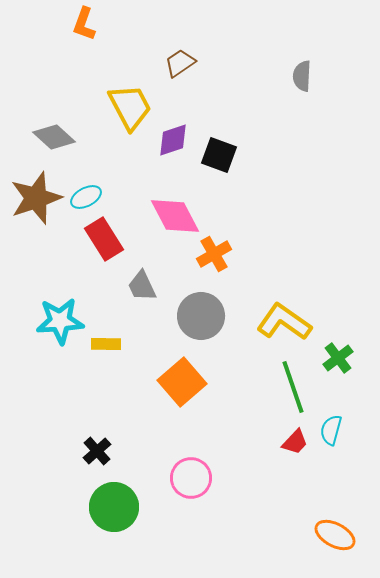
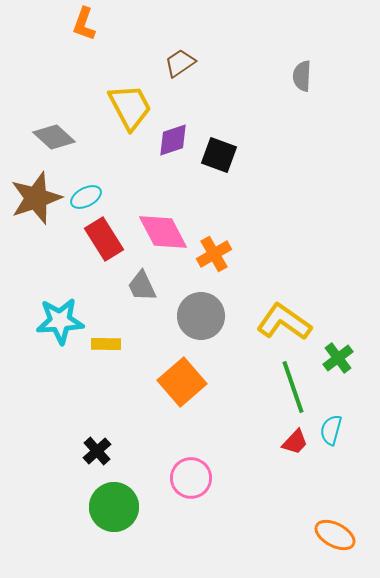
pink diamond: moved 12 px left, 16 px down
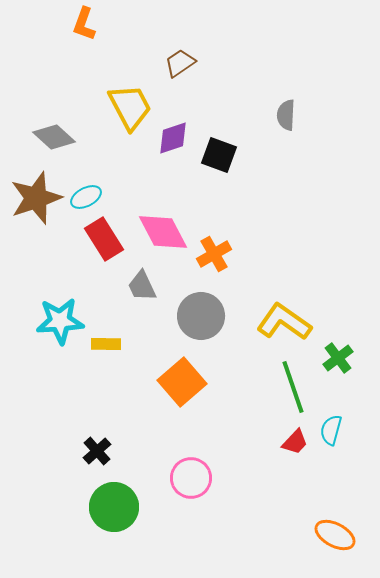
gray semicircle: moved 16 px left, 39 px down
purple diamond: moved 2 px up
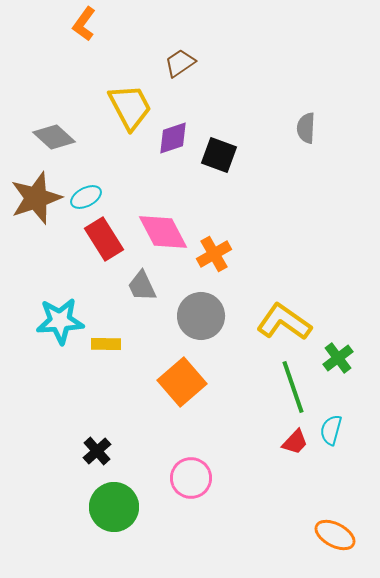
orange L-shape: rotated 16 degrees clockwise
gray semicircle: moved 20 px right, 13 px down
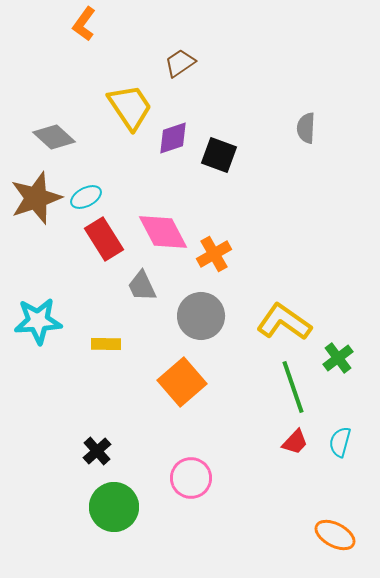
yellow trapezoid: rotated 6 degrees counterclockwise
cyan star: moved 22 px left
cyan semicircle: moved 9 px right, 12 px down
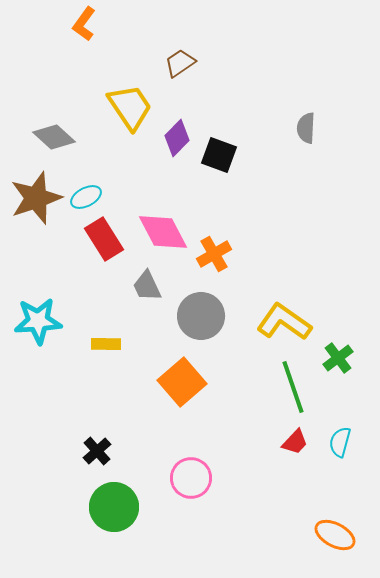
purple diamond: moved 4 px right; rotated 27 degrees counterclockwise
gray trapezoid: moved 5 px right
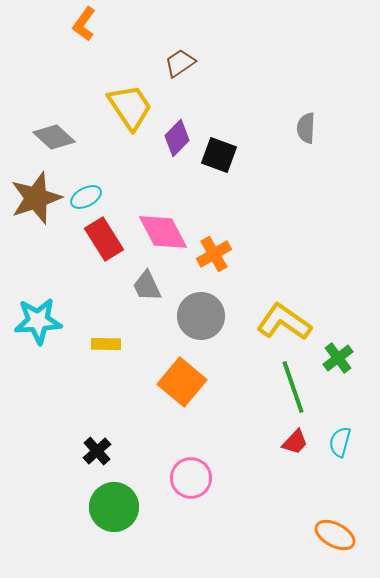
orange square: rotated 9 degrees counterclockwise
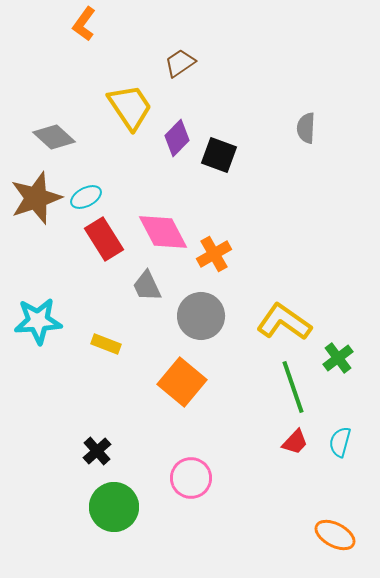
yellow rectangle: rotated 20 degrees clockwise
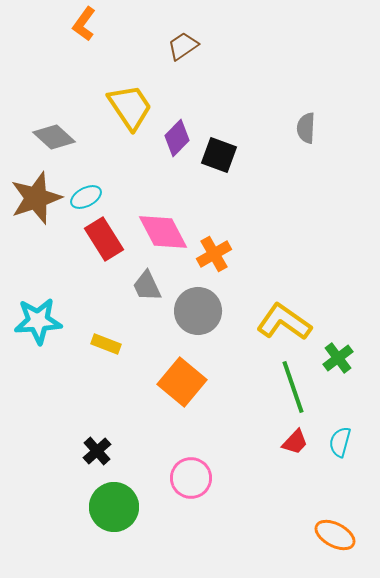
brown trapezoid: moved 3 px right, 17 px up
gray circle: moved 3 px left, 5 px up
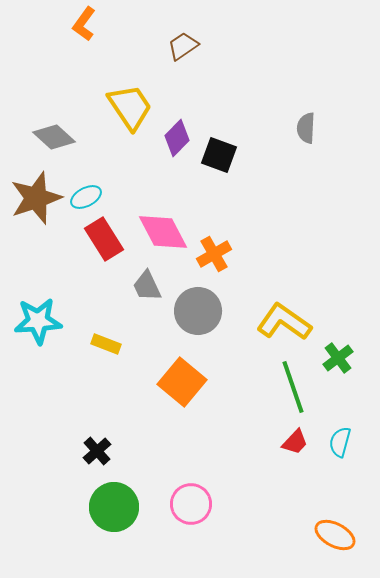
pink circle: moved 26 px down
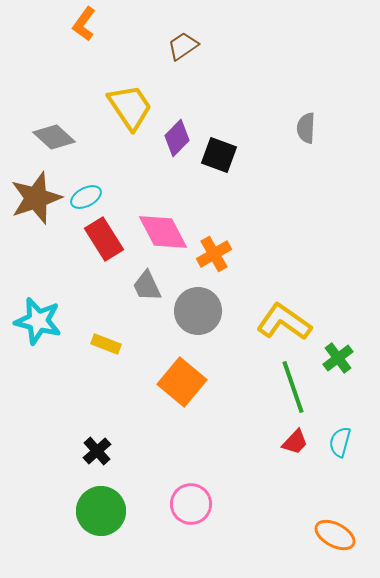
cyan star: rotated 18 degrees clockwise
green circle: moved 13 px left, 4 px down
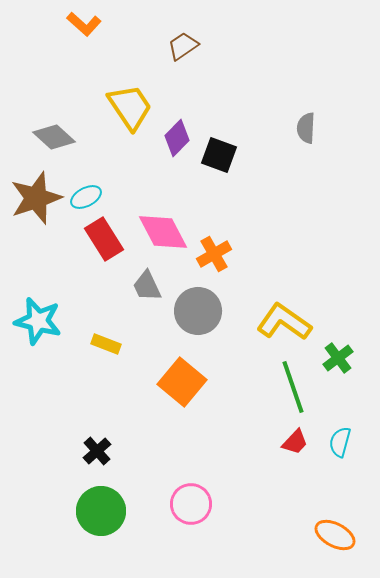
orange L-shape: rotated 84 degrees counterclockwise
